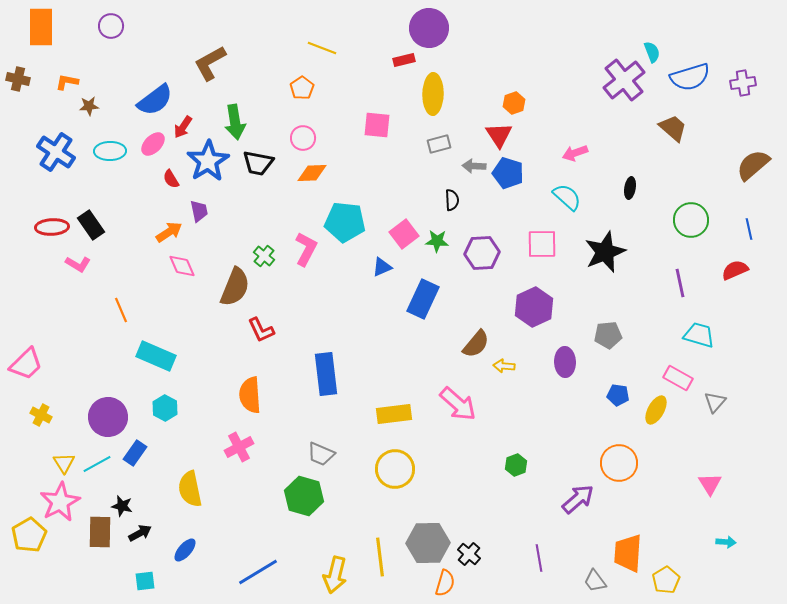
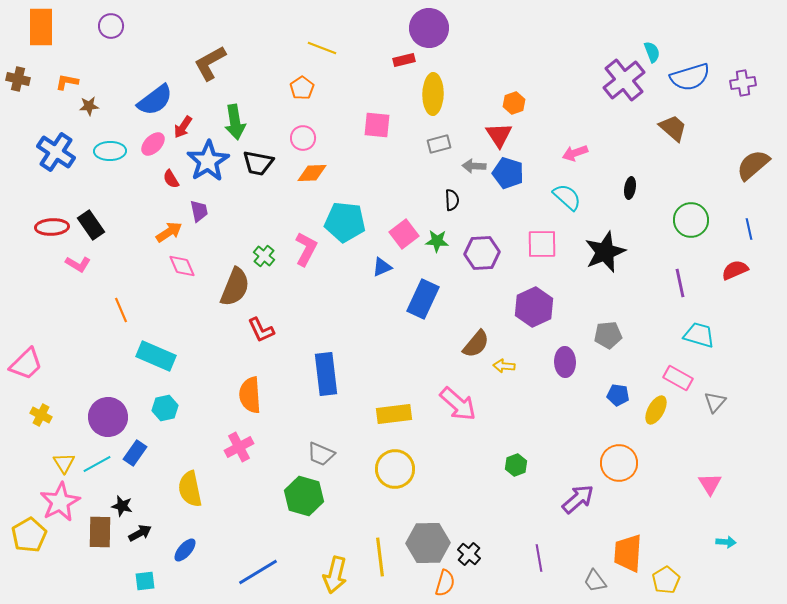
cyan hexagon at (165, 408): rotated 20 degrees clockwise
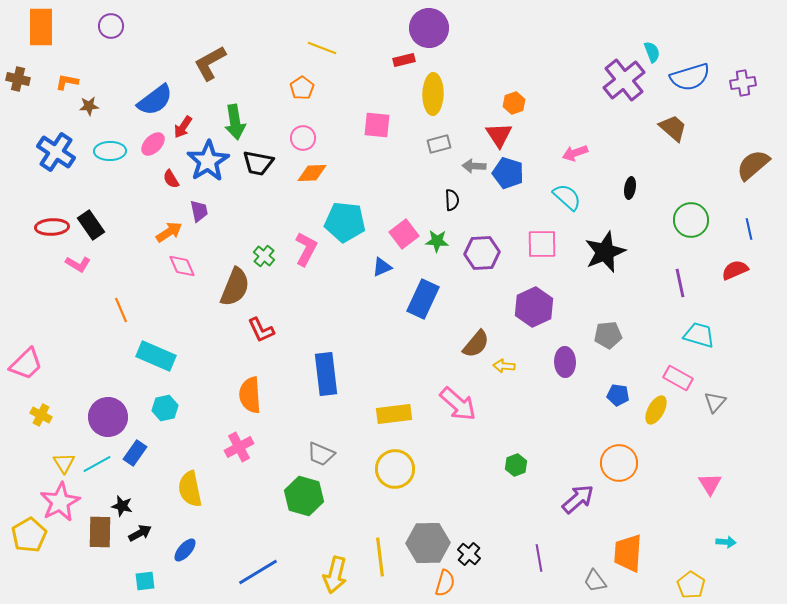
yellow pentagon at (666, 580): moved 25 px right, 5 px down; rotated 8 degrees counterclockwise
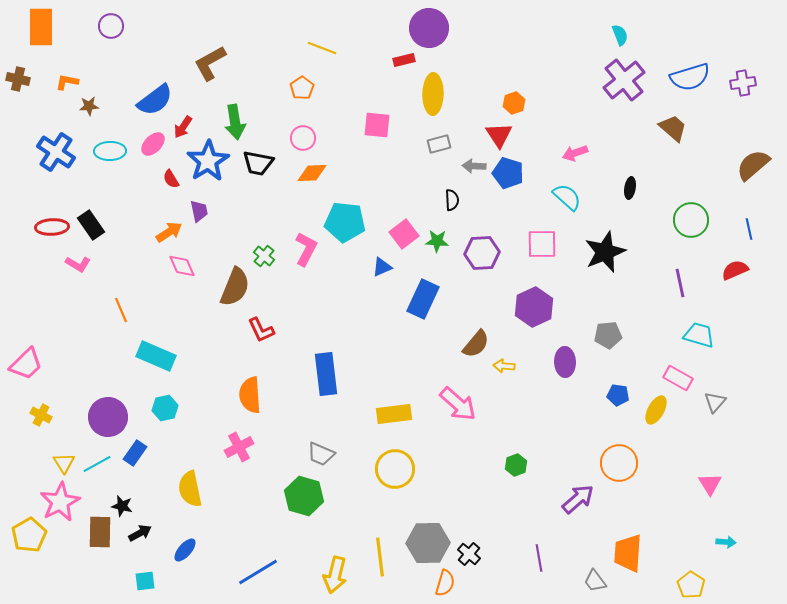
cyan semicircle at (652, 52): moved 32 px left, 17 px up
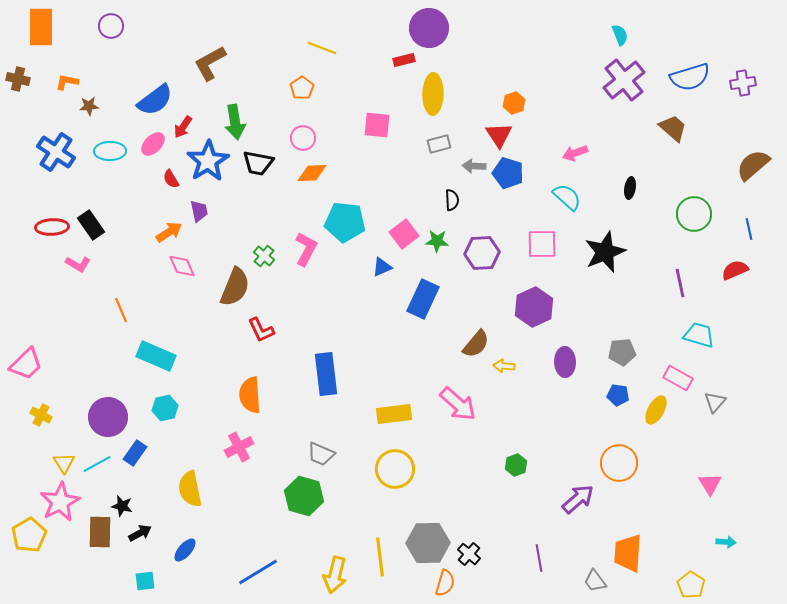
green circle at (691, 220): moved 3 px right, 6 px up
gray pentagon at (608, 335): moved 14 px right, 17 px down
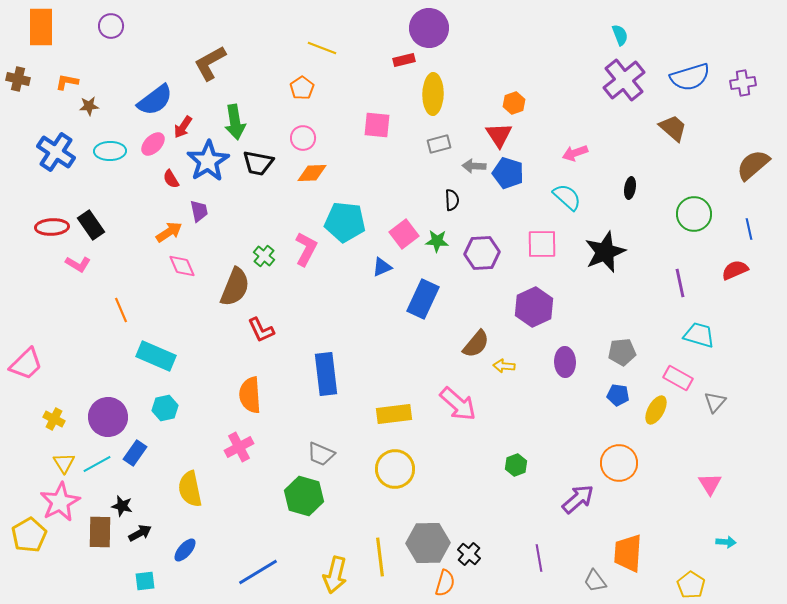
yellow cross at (41, 415): moved 13 px right, 4 px down
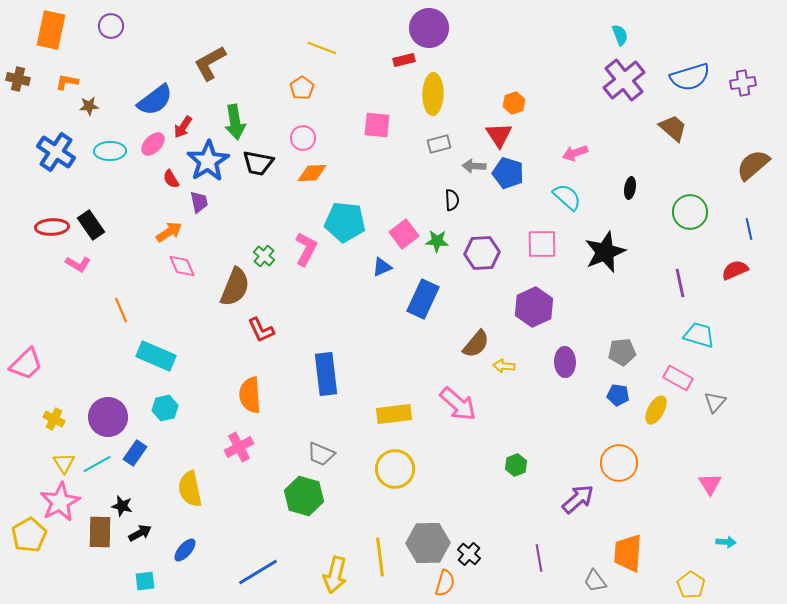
orange rectangle at (41, 27): moved 10 px right, 3 px down; rotated 12 degrees clockwise
purple trapezoid at (199, 211): moved 9 px up
green circle at (694, 214): moved 4 px left, 2 px up
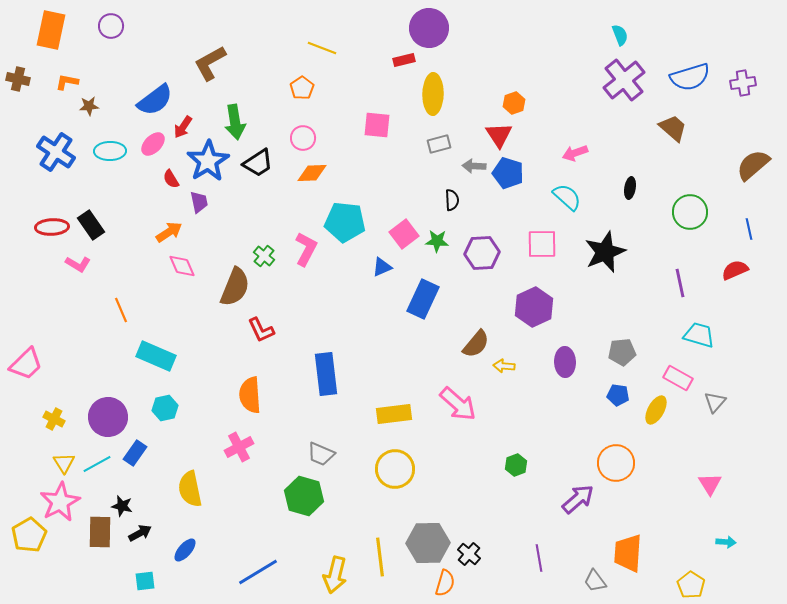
black trapezoid at (258, 163): rotated 44 degrees counterclockwise
orange circle at (619, 463): moved 3 px left
